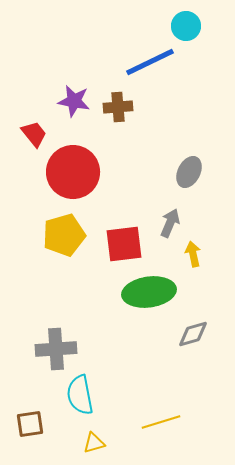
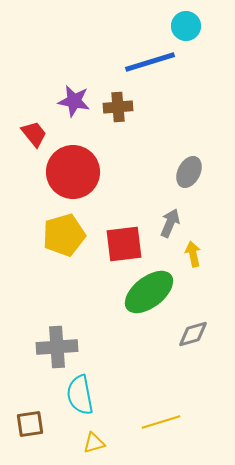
blue line: rotated 9 degrees clockwise
green ellipse: rotated 30 degrees counterclockwise
gray cross: moved 1 px right, 2 px up
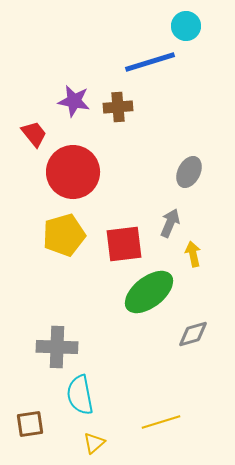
gray cross: rotated 6 degrees clockwise
yellow triangle: rotated 25 degrees counterclockwise
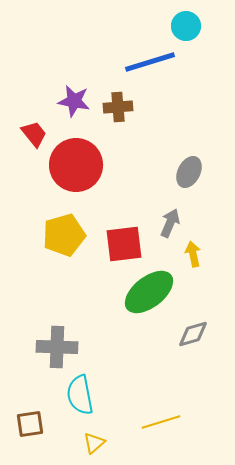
red circle: moved 3 px right, 7 px up
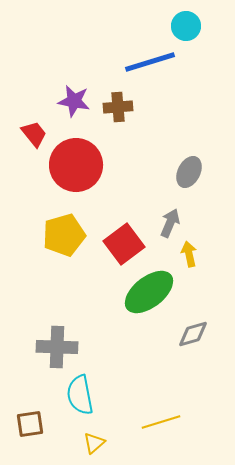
red square: rotated 30 degrees counterclockwise
yellow arrow: moved 4 px left
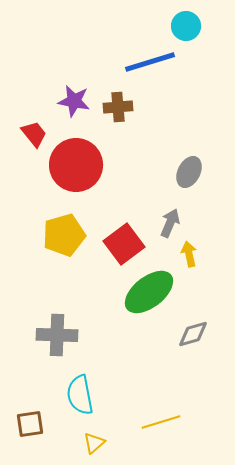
gray cross: moved 12 px up
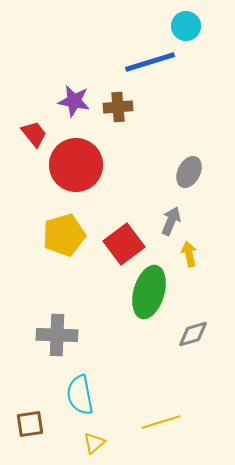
gray arrow: moved 1 px right, 2 px up
green ellipse: rotated 36 degrees counterclockwise
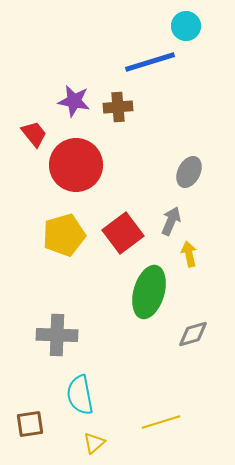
red square: moved 1 px left, 11 px up
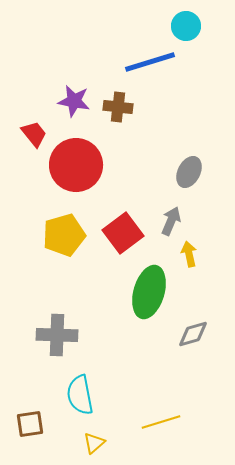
brown cross: rotated 12 degrees clockwise
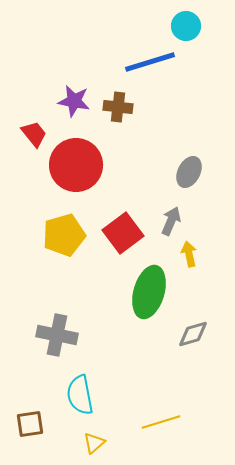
gray cross: rotated 9 degrees clockwise
